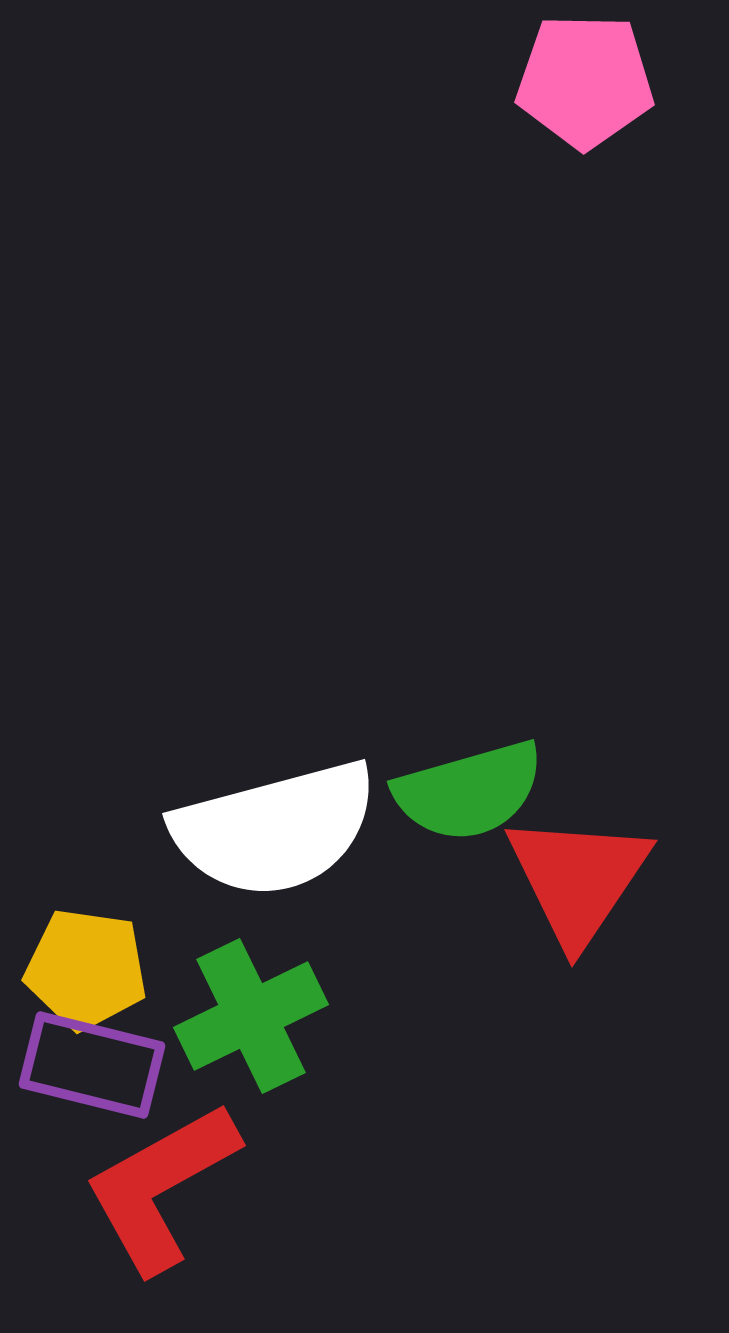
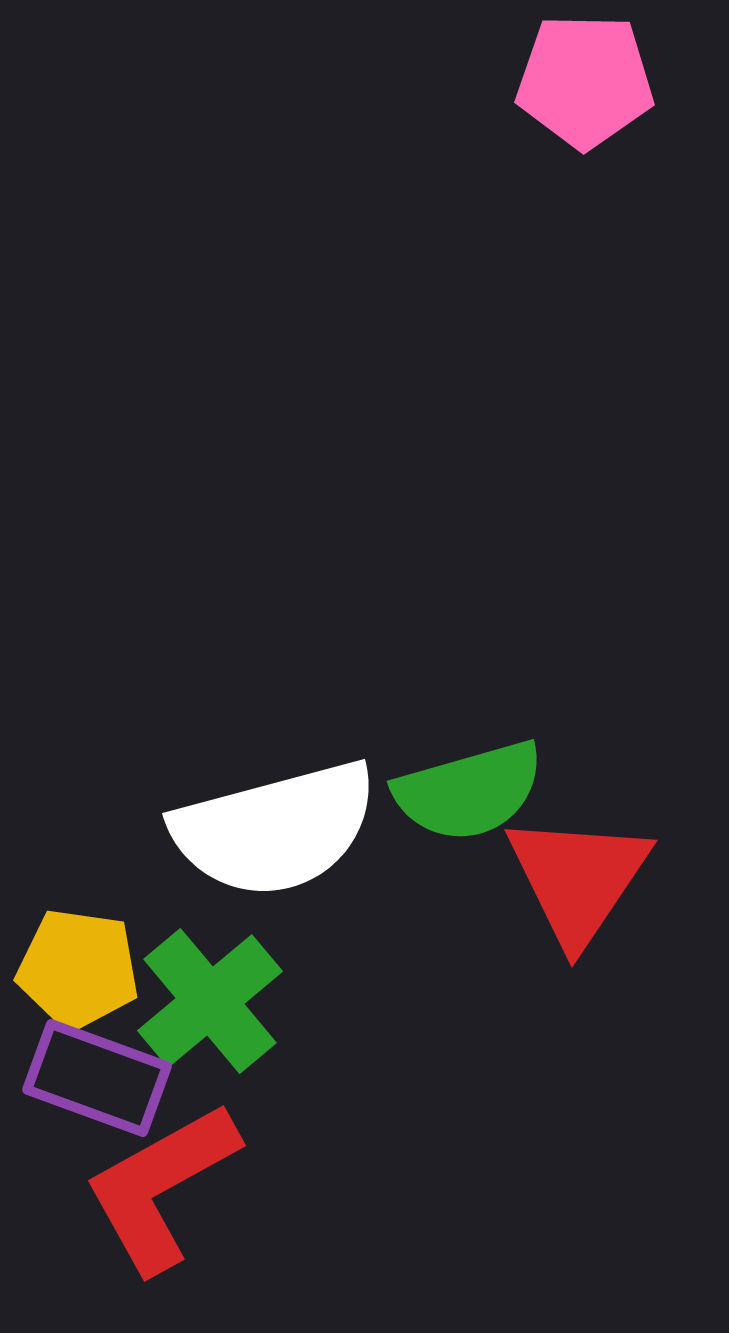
yellow pentagon: moved 8 px left
green cross: moved 41 px left, 15 px up; rotated 14 degrees counterclockwise
purple rectangle: moved 5 px right, 13 px down; rotated 6 degrees clockwise
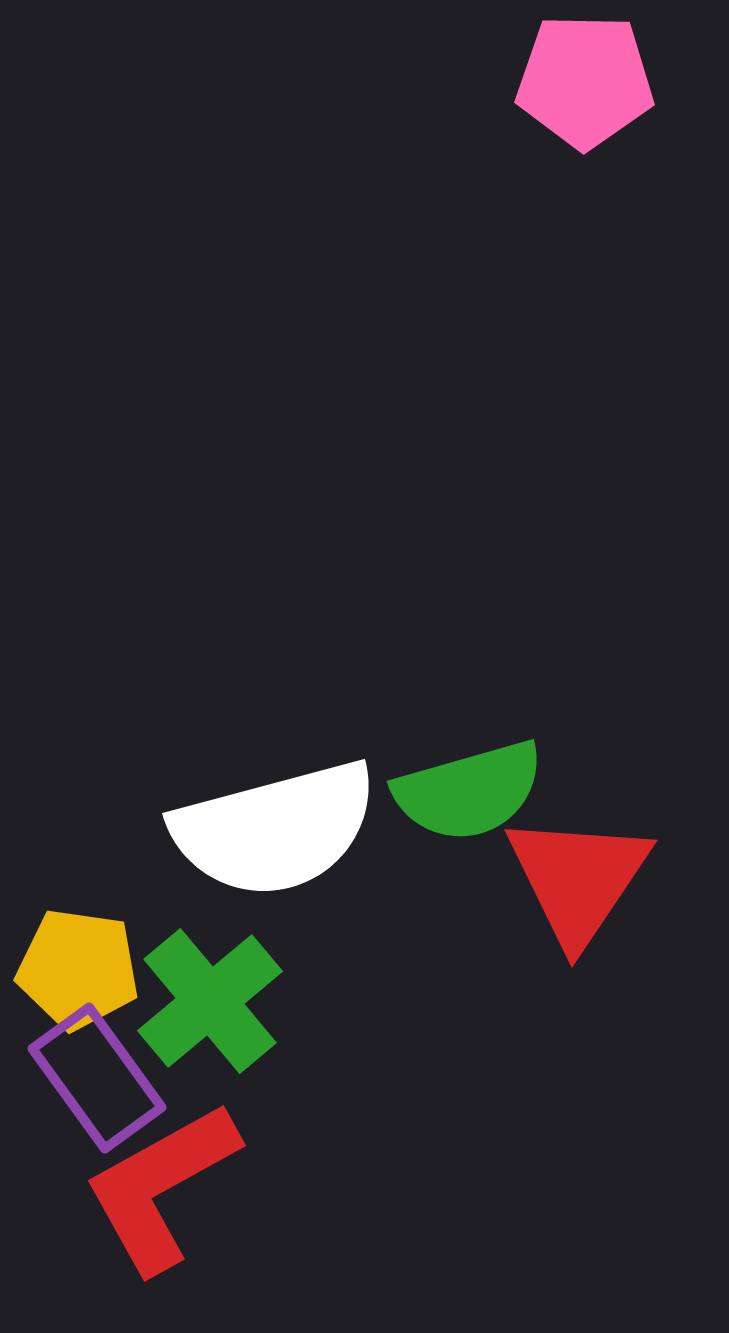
purple rectangle: rotated 34 degrees clockwise
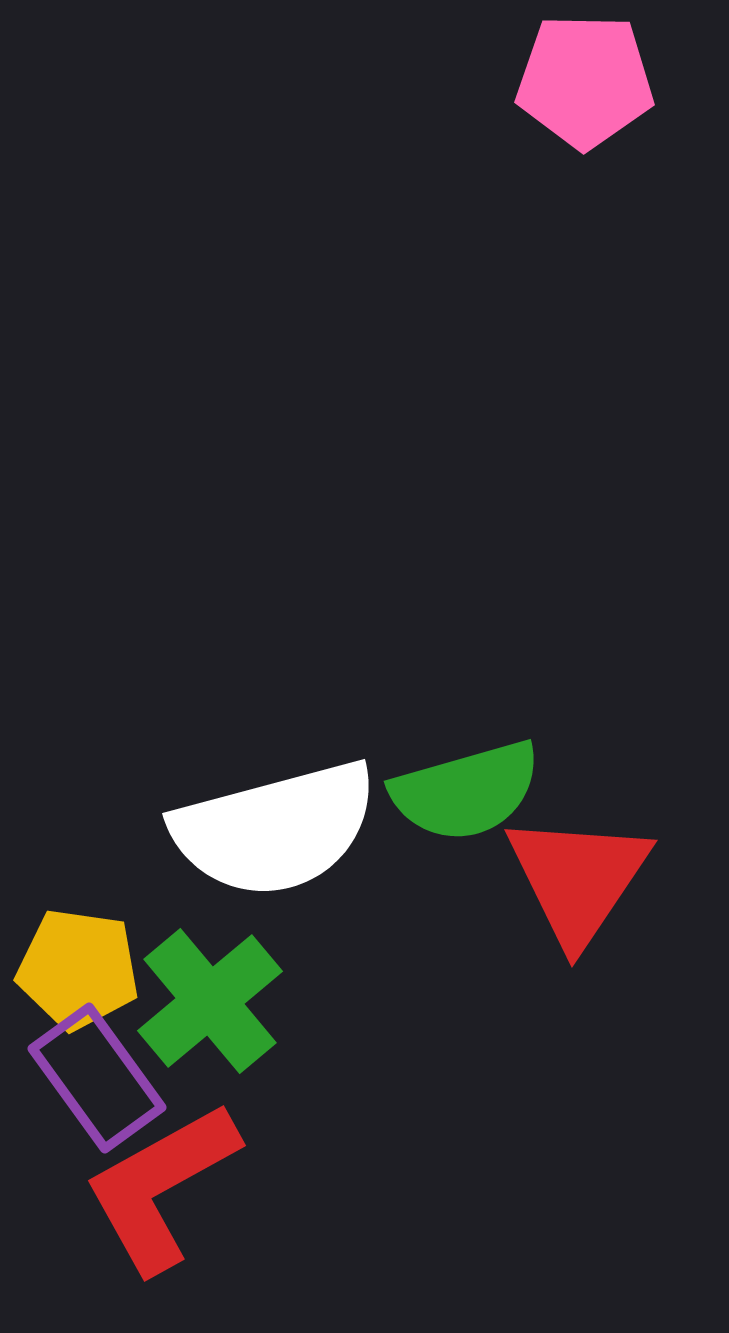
green semicircle: moved 3 px left
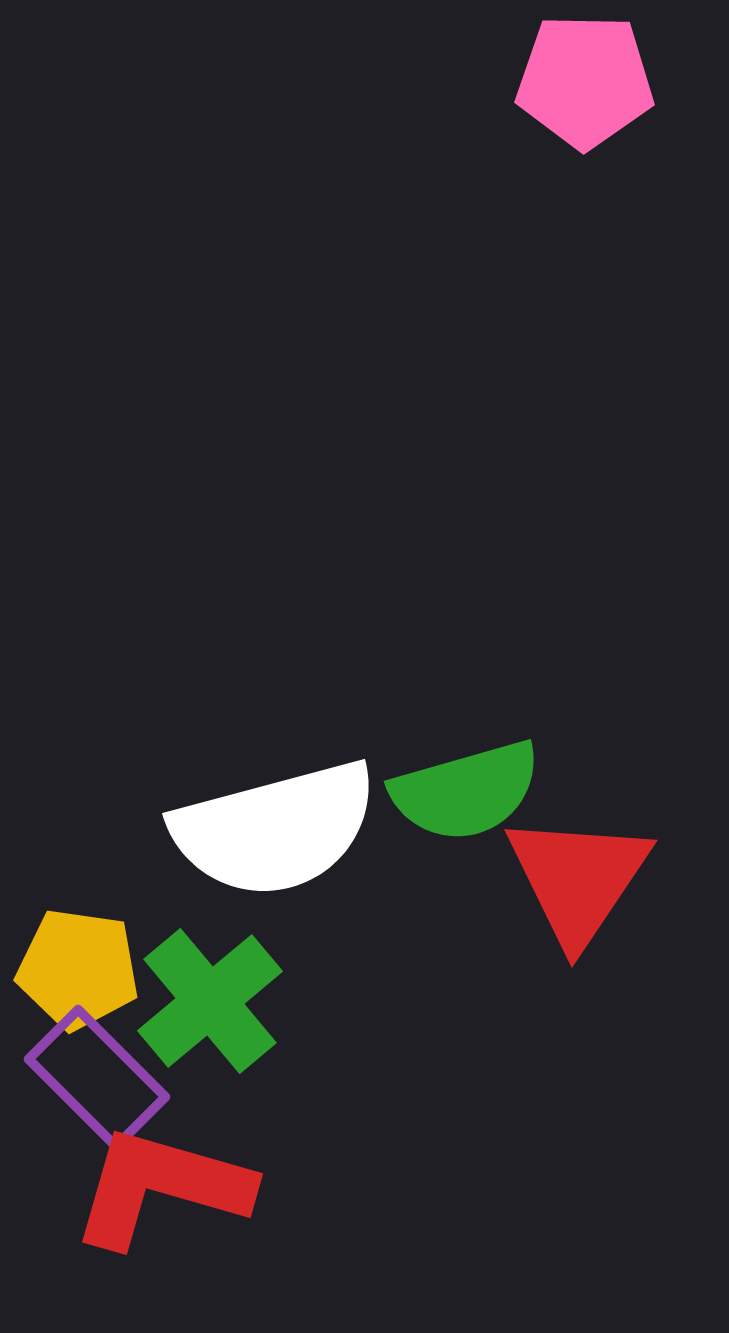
purple rectangle: rotated 9 degrees counterclockwise
red L-shape: rotated 45 degrees clockwise
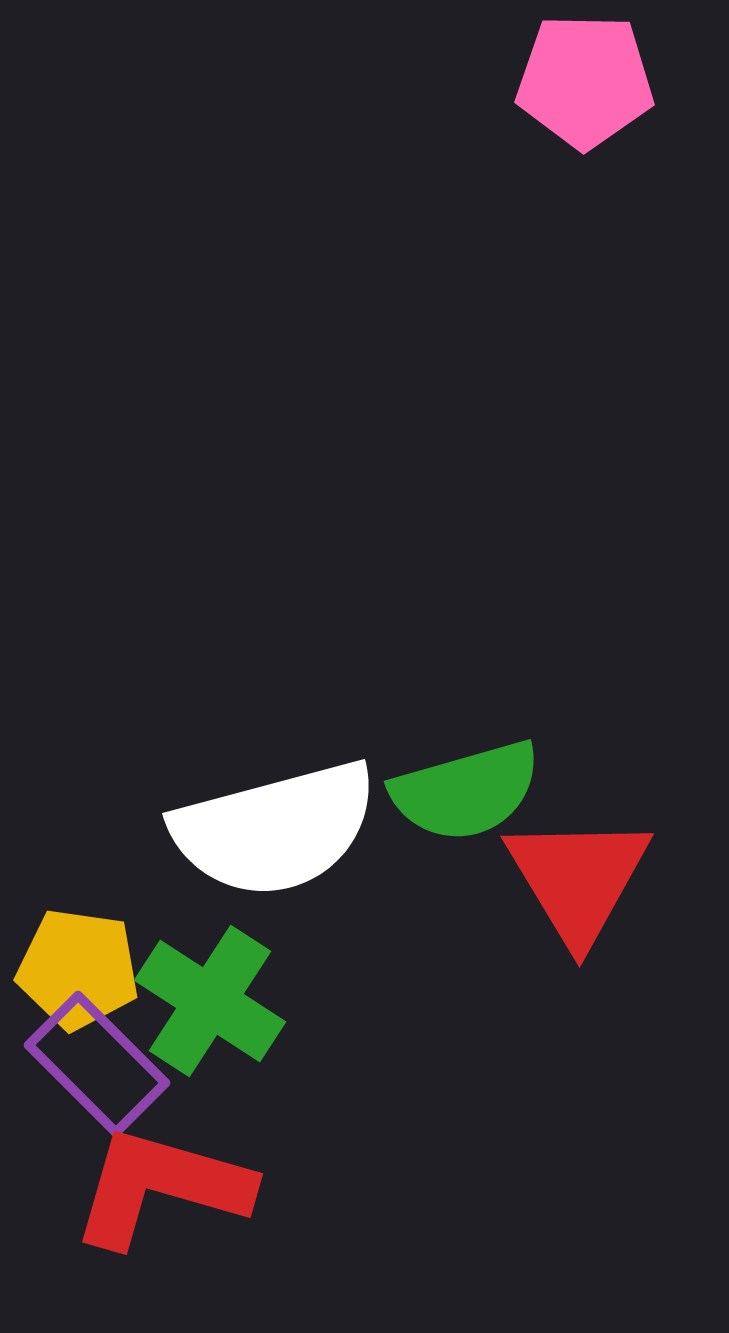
red triangle: rotated 5 degrees counterclockwise
green cross: rotated 17 degrees counterclockwise
purple rectangle: moved 14 px up
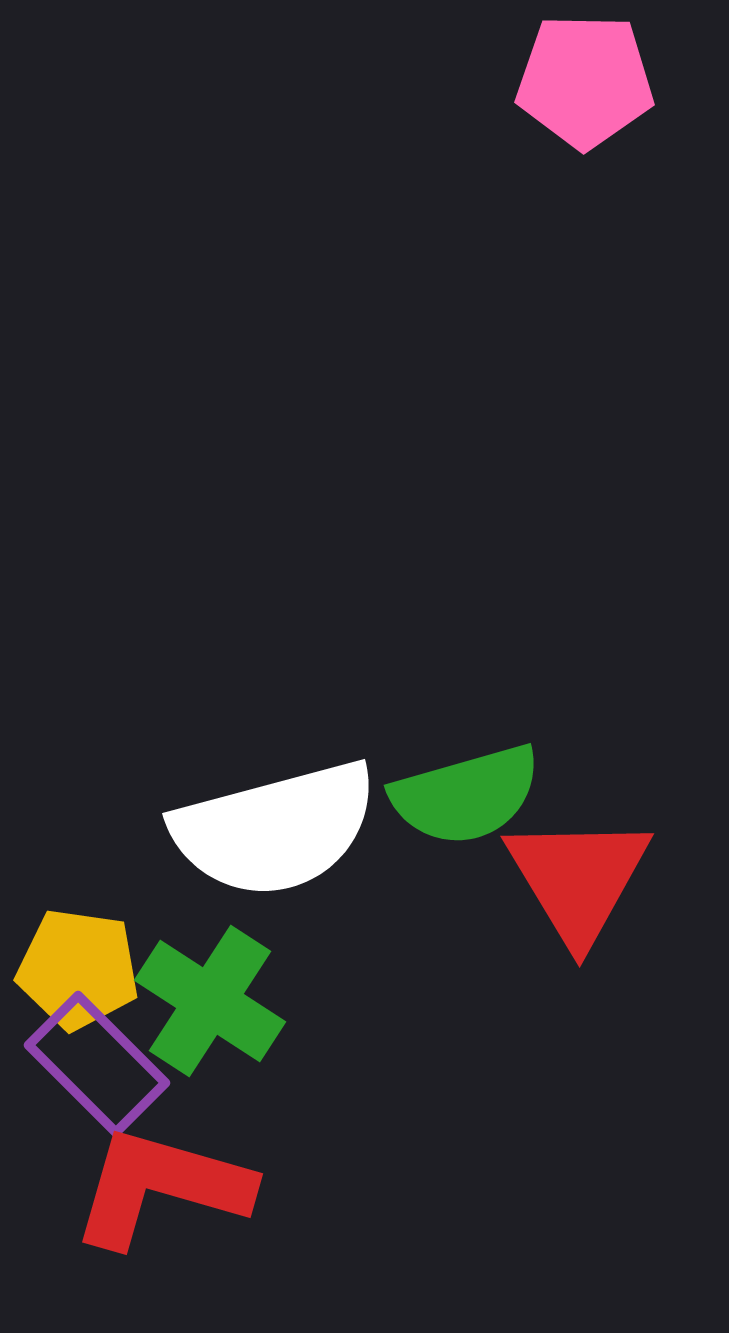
green semicircle: moved 4 px down
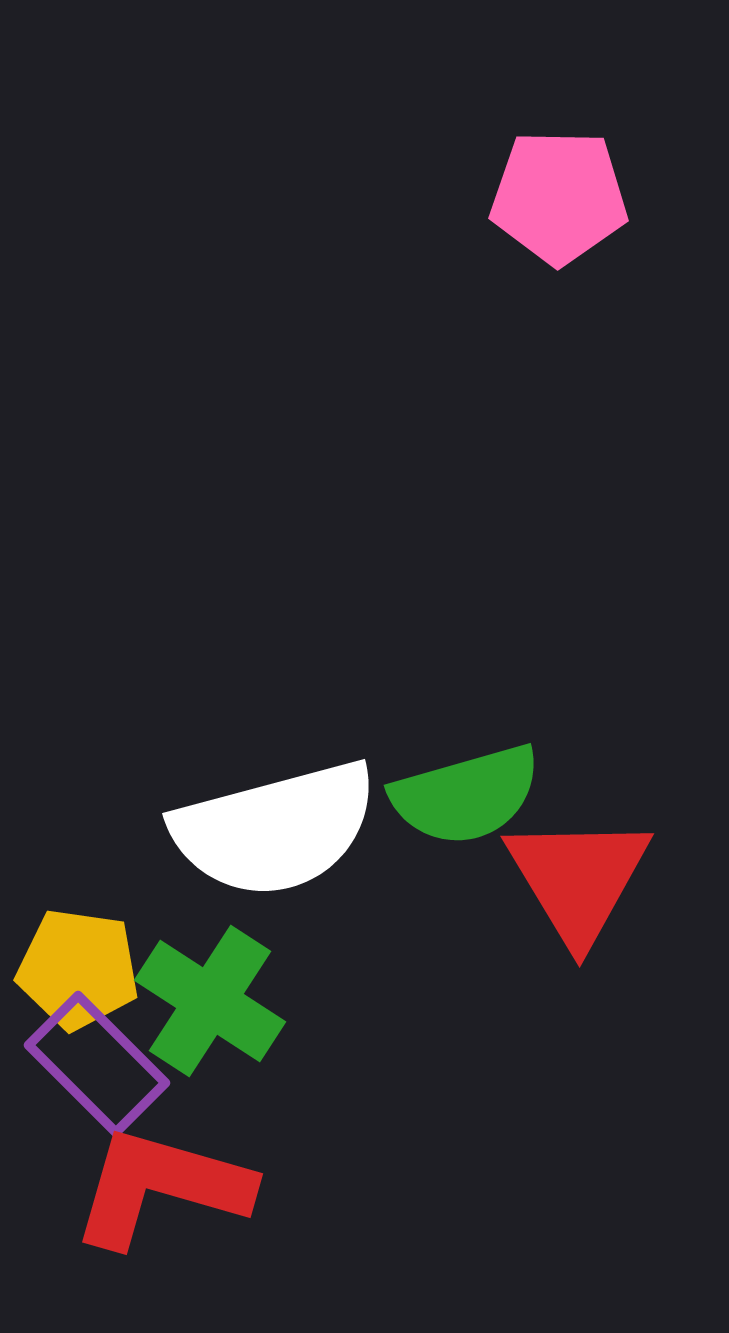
pink pentagon: moved 26 px left, 116 px down
